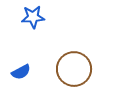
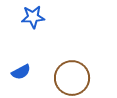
brown circle: moved 2 px left, 9 px down
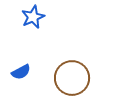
blue star: rotated 20 degrees counterclockwise
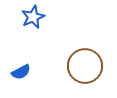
brown circle: moved 13 px right, 12 px up
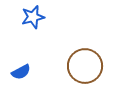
blue star: rotated 10 degrees clockwise
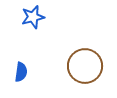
blue semicircle: rotated 54 degrees counterclockwise
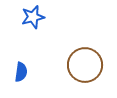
brown circle: moved 1 px up
